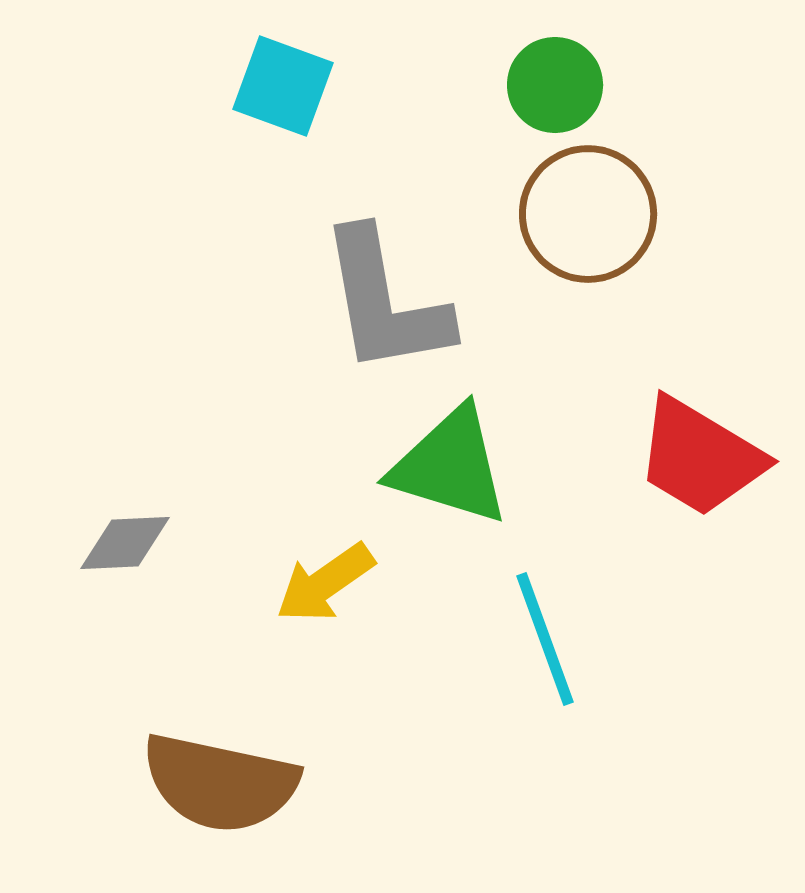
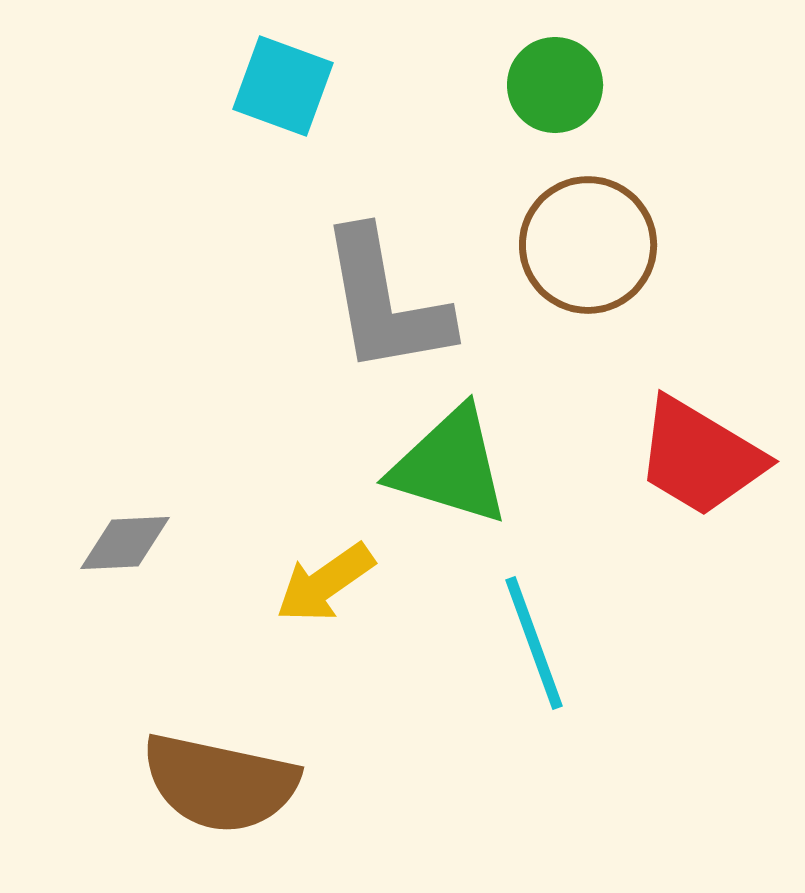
brown circle: moved 31 px down
cyan line: moved 11 px left, 4 px down
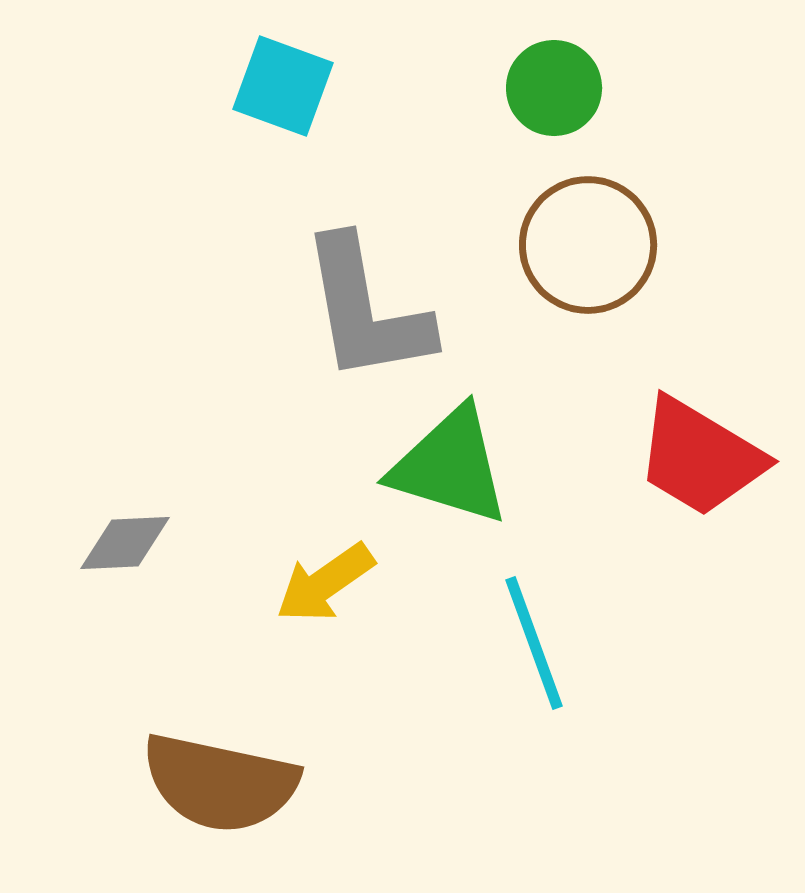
green circle: moved 1 px left, 3 px down
gray L-shape: moved 19 px left, 8 px down
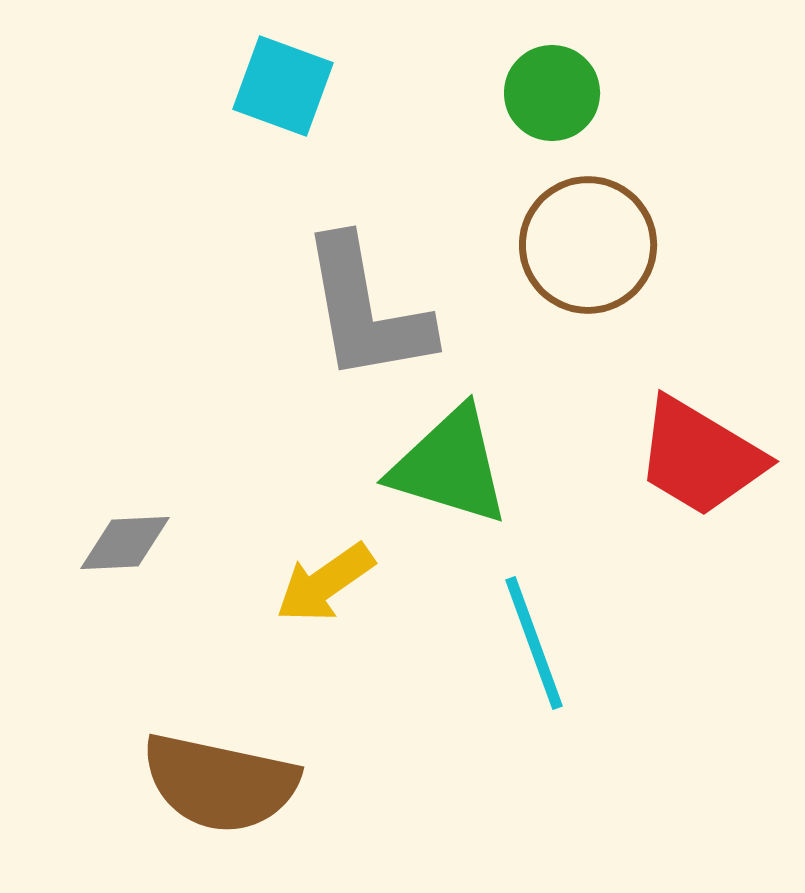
green circle: moved 2 px left, 5 px down
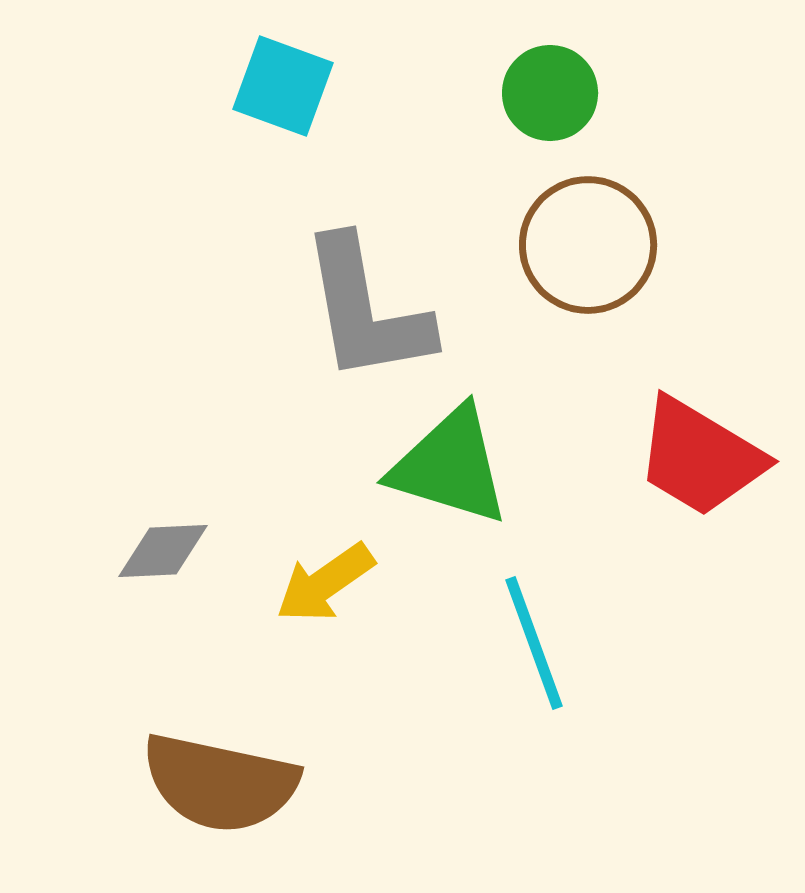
green circle: moved 2 px left
gray diamond: moved 38 px right, 8 px down
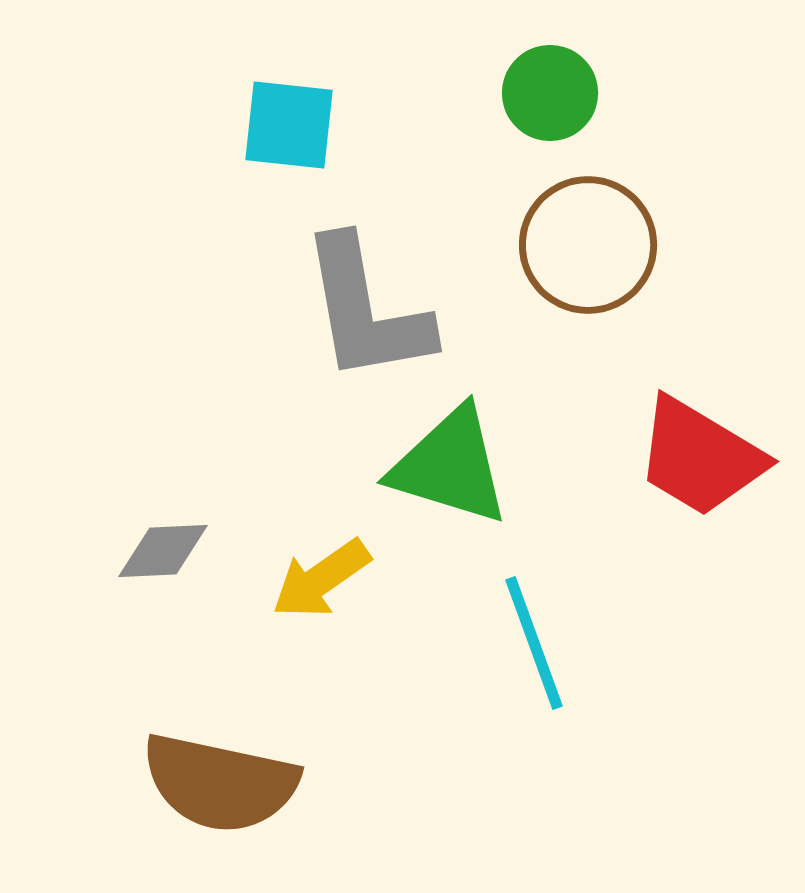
cyan square: moved 6 px right, 39 px down; rotated 14 degrees counterclockwise
yellow arrow: moved 4 px left, 4 px up
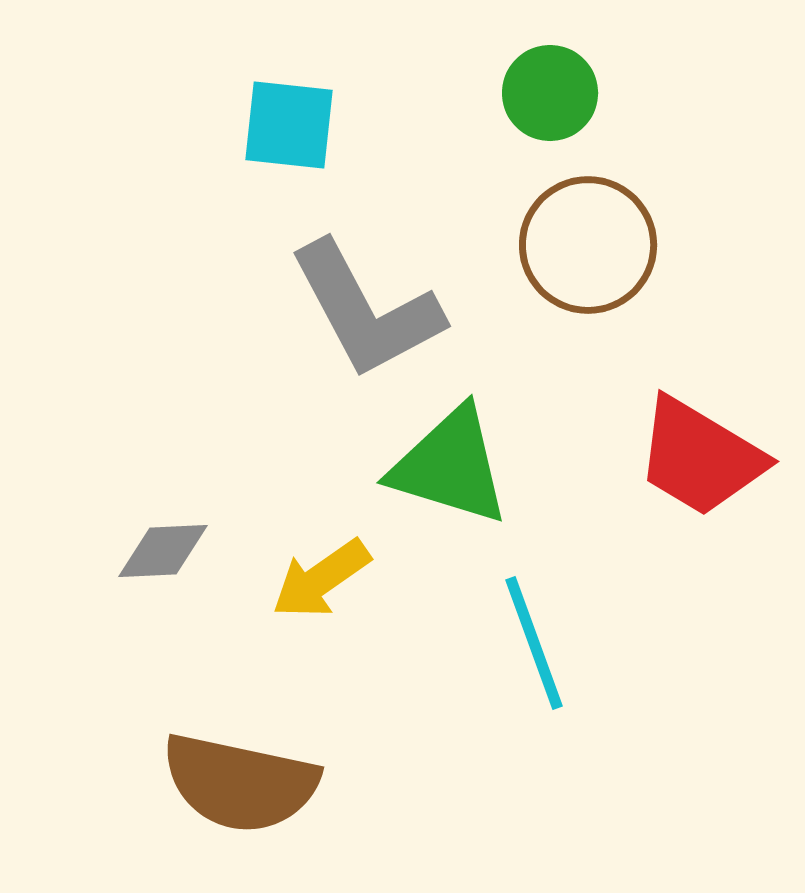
gray L-shape: rotated 18 degrees counterclockwise
brown semicircle: moved 20 px right
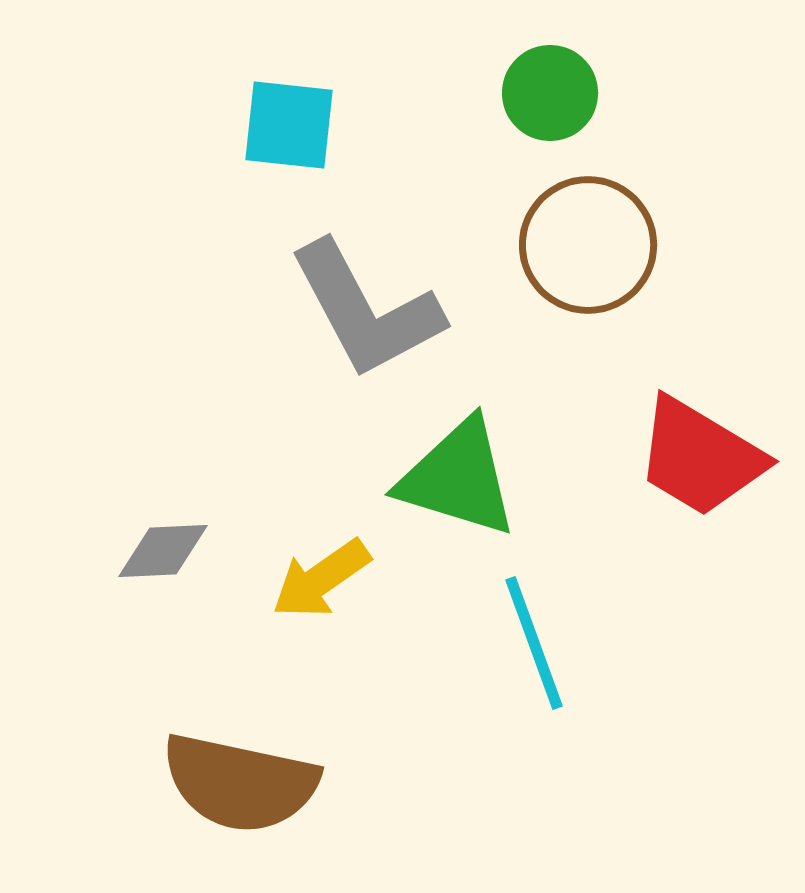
green triangle: moved 8 px right, 12 px down
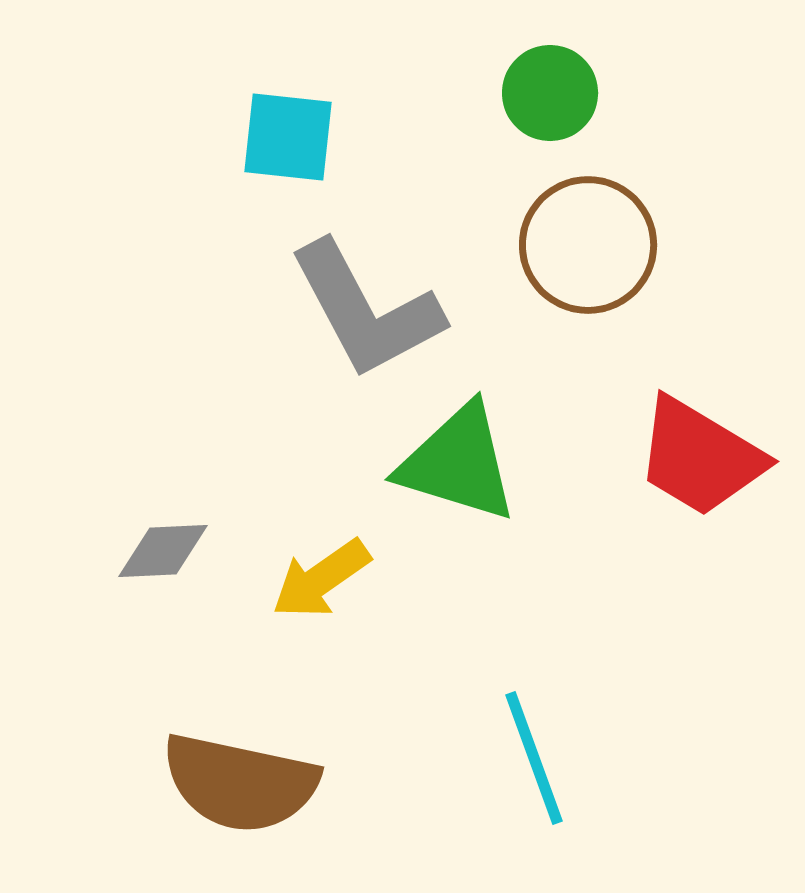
cyan square: moved 1 px left, 12 px down
green triangle: moved 15 px up
cyan line: moved 115 px down
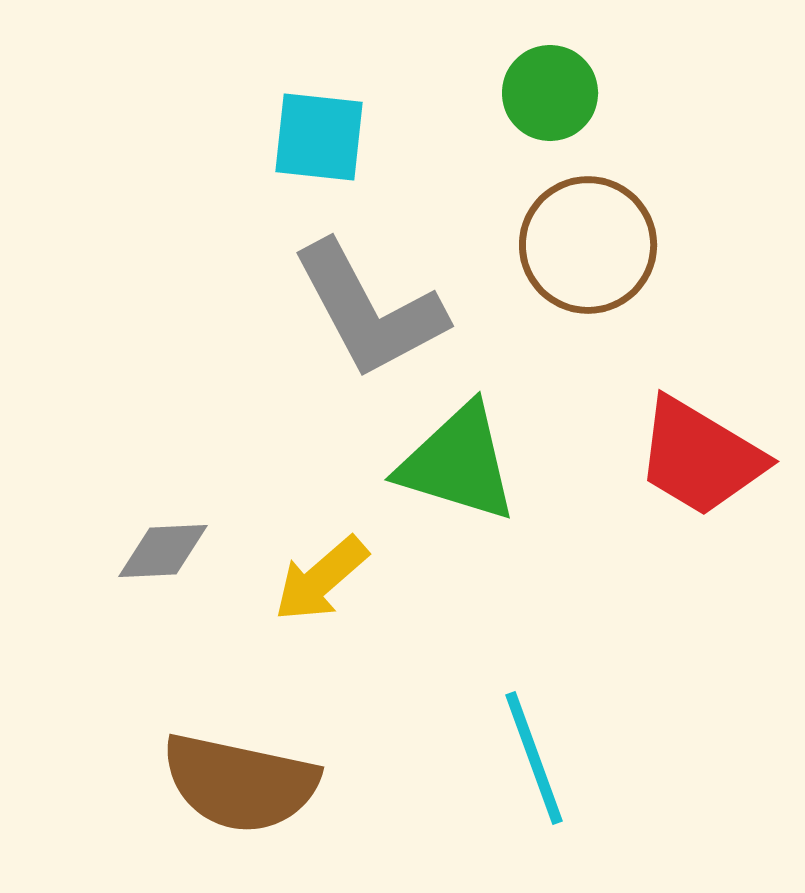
cyan square: moved 31 px right
gray L-shape: moved 3 px right
yellow arrow: rotated 6 degrees counterclockwise
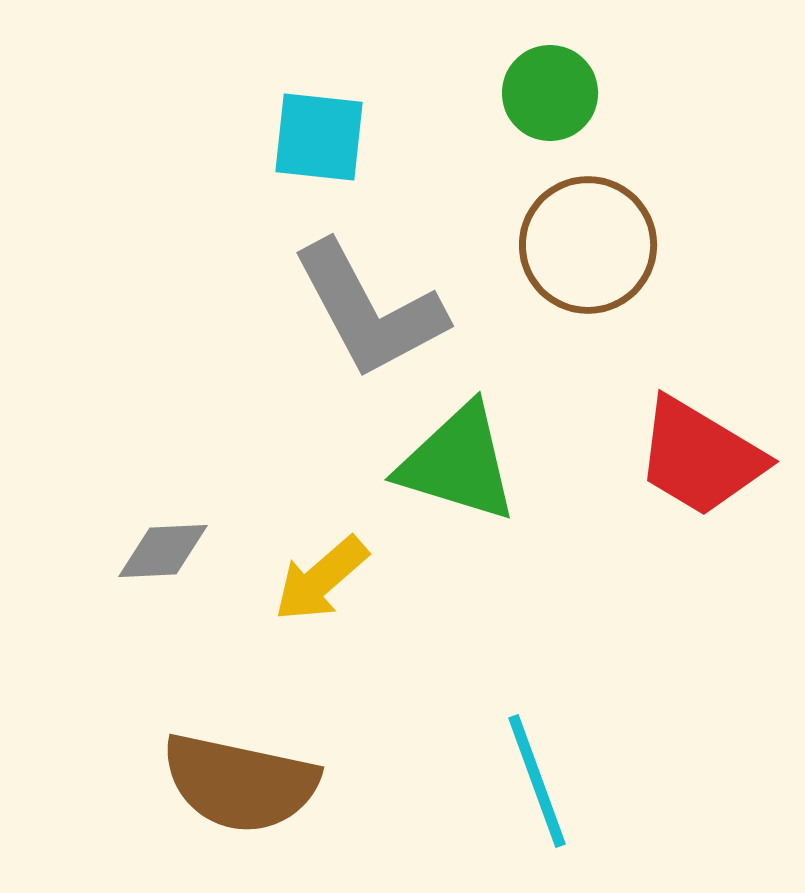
cyan line: moved 3 px right, 23 px down
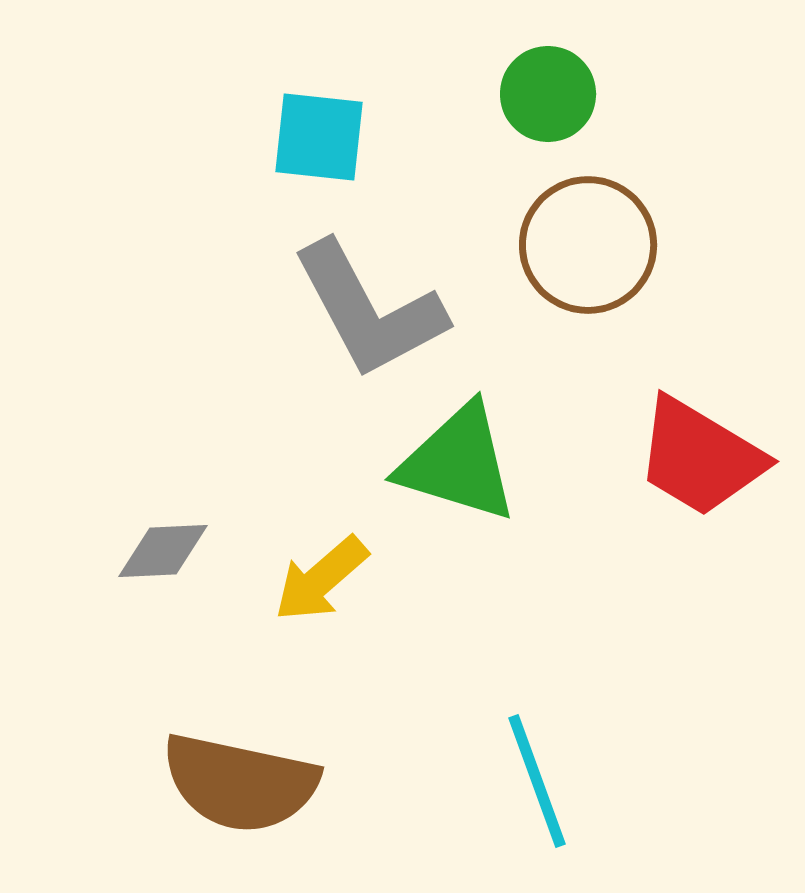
green circle: moved 2 px left, 1 px down
